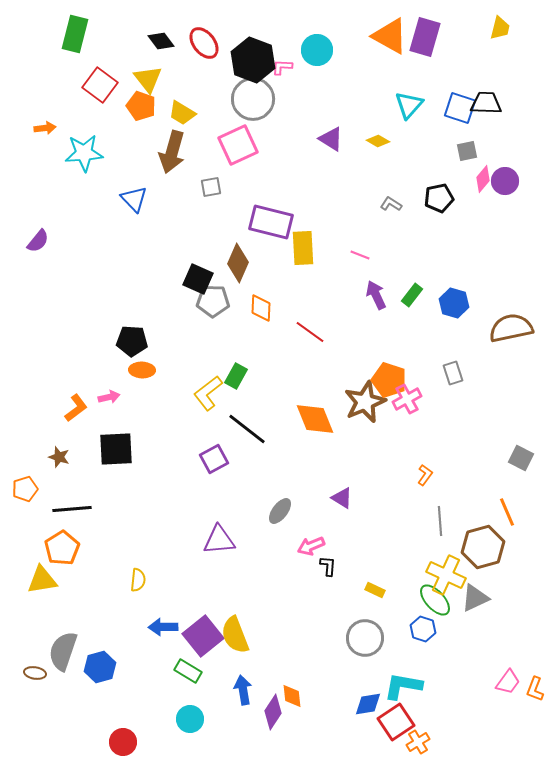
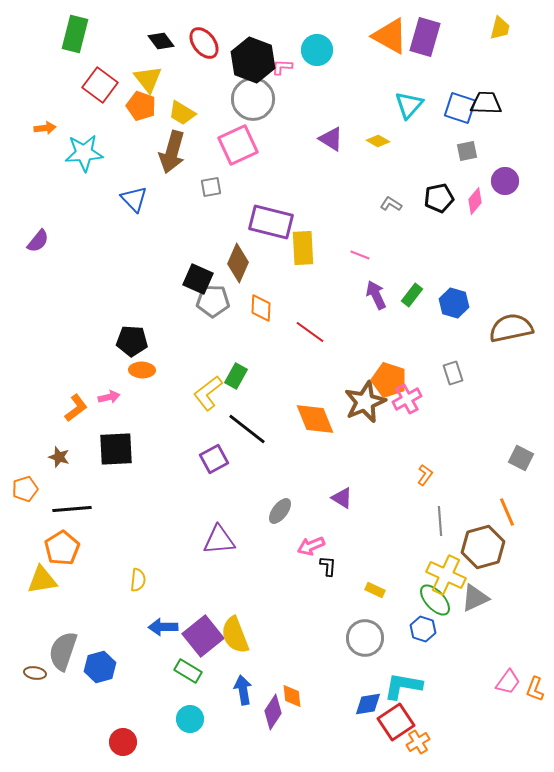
pink diamond at (483, 179): moved 8 px left, 22 px down
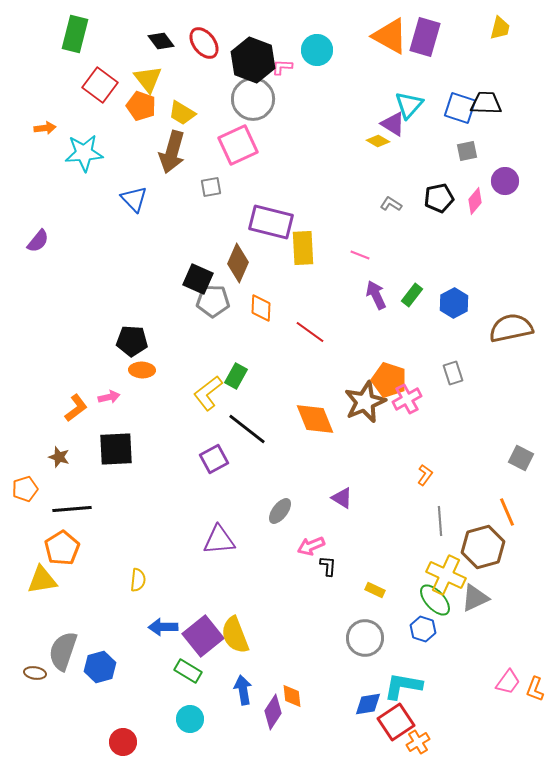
purple triangle at (331, 139): moved 62 px right, 15 px up
blue hexagon at (454, 303): rotated 16 degrees clockwise
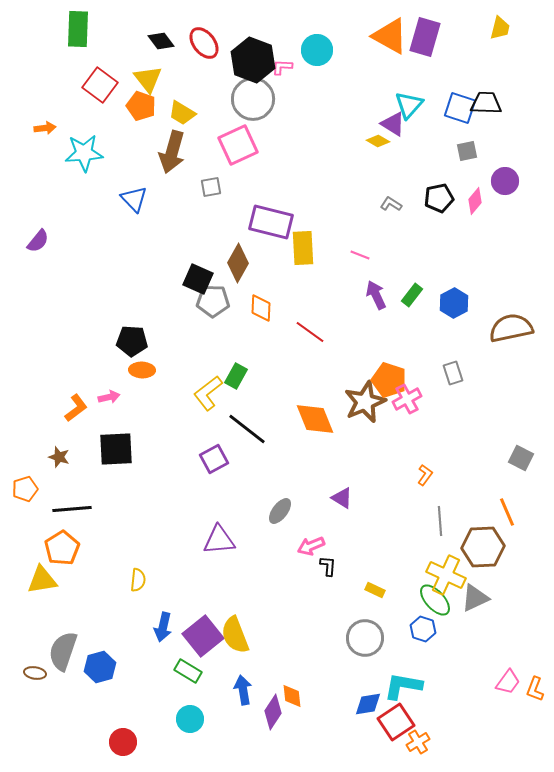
green rectangle at (75, 34): moved 3 px right, 5 px up; rotated 12 degrees counterclockwise
brown diamond at (238, 263): rotated 6 degrees clockwise
brown hexagon at (483, 547): rotated 12 degrees clockwise
blue arrow at (163, 627): rotated 76 degrees counterclockwise
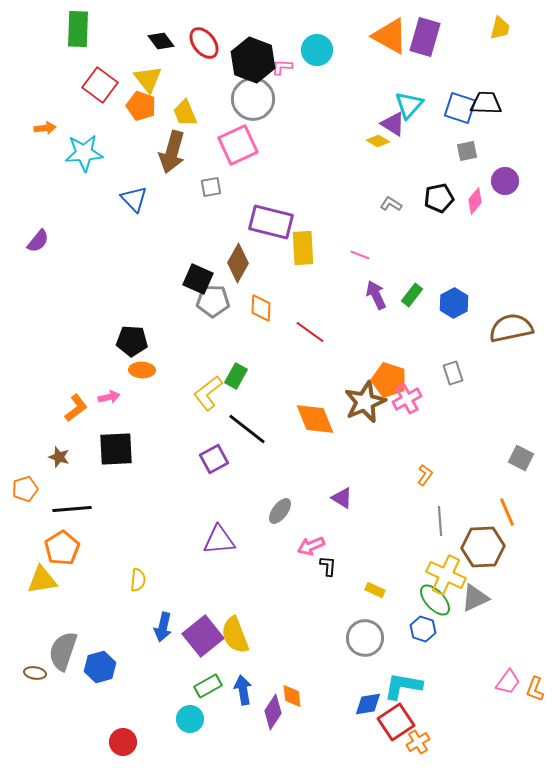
yellow trapezoid at (182, 113): moved 3 px right; rotated 36 degrees clockwise
green rectangle at (188, 671): moved 20 px right, 15 px down; rotated 60 degrees counterclockwise
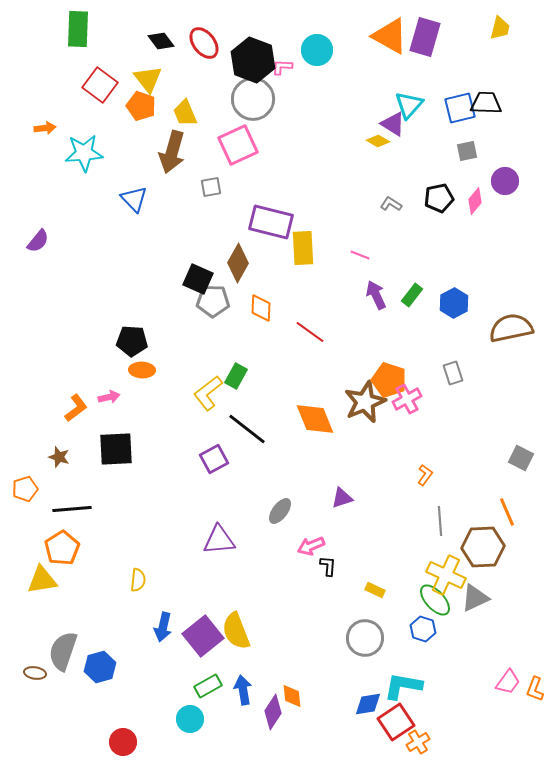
blue square at (460, 108): rotated 32 degrees counterclockwise
purple triangle at (342, 498): rotated 50 degrees counterclockwise
yellow semicircle at (235, 635): moved 1 px right, 4 px up
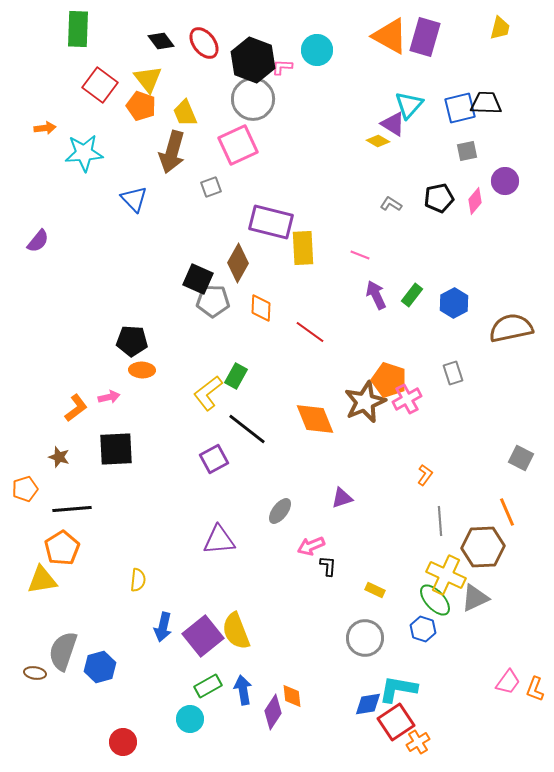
gray square at (211, 187): rotated 10 degrees counterclockwise
cyan L-shape at (403, 686): moved 5 px left, 3 px down
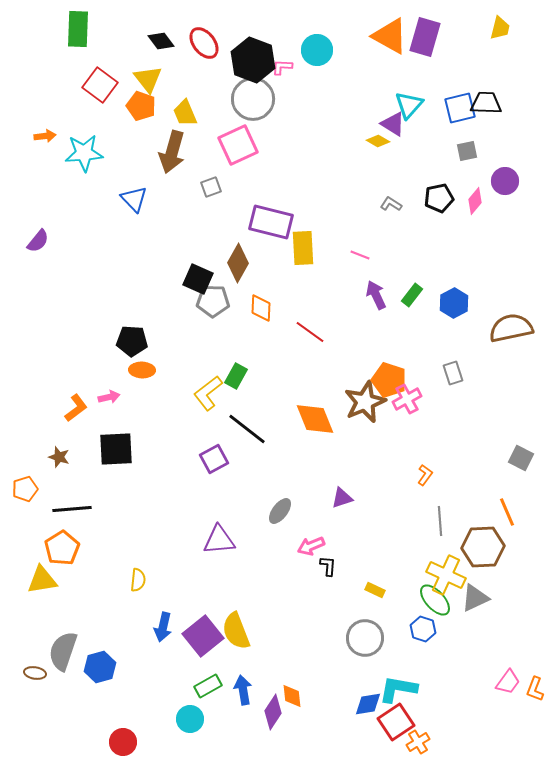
orange arrow at (45, 128): moved 8 px down
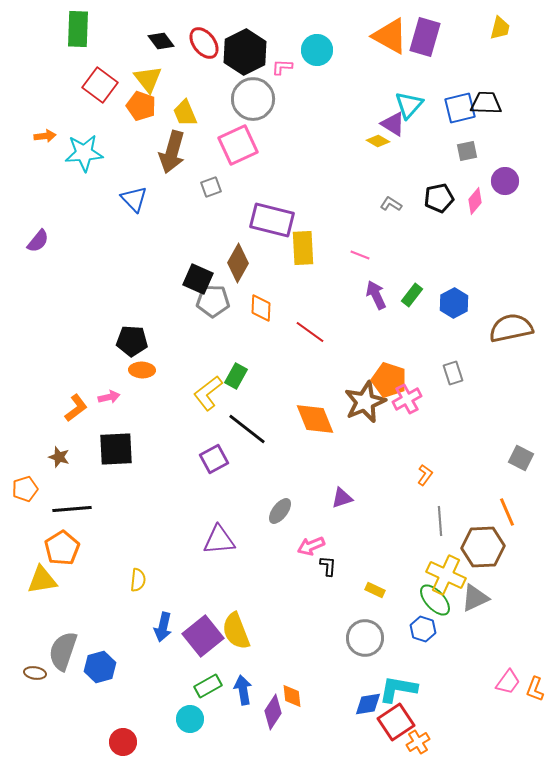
black hexagon at (253, 60): moved 8 px left, 8 px up; rotated 12 degrees clockwise
purple rectangle at (271, 222): moved 1 px right, 2 px up
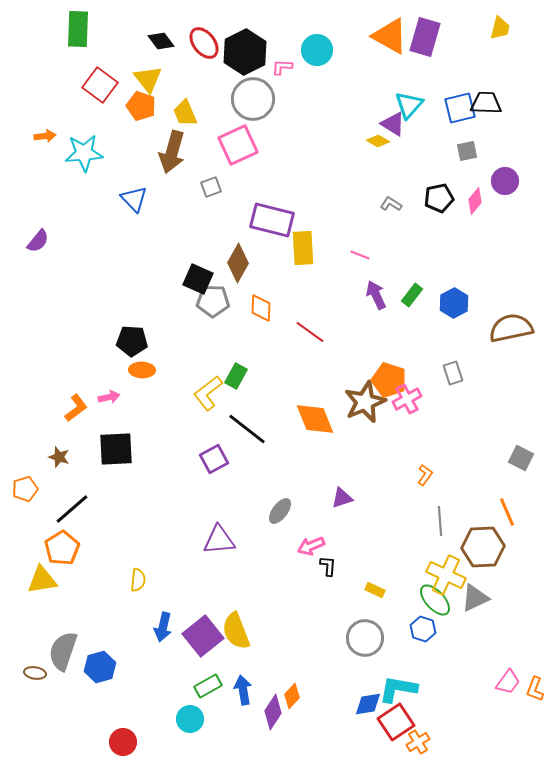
black line at (72, 509): rotated 36 degrees counterclockwise
orange diamond at (292, 696): rotated 50 degrees clockwise
